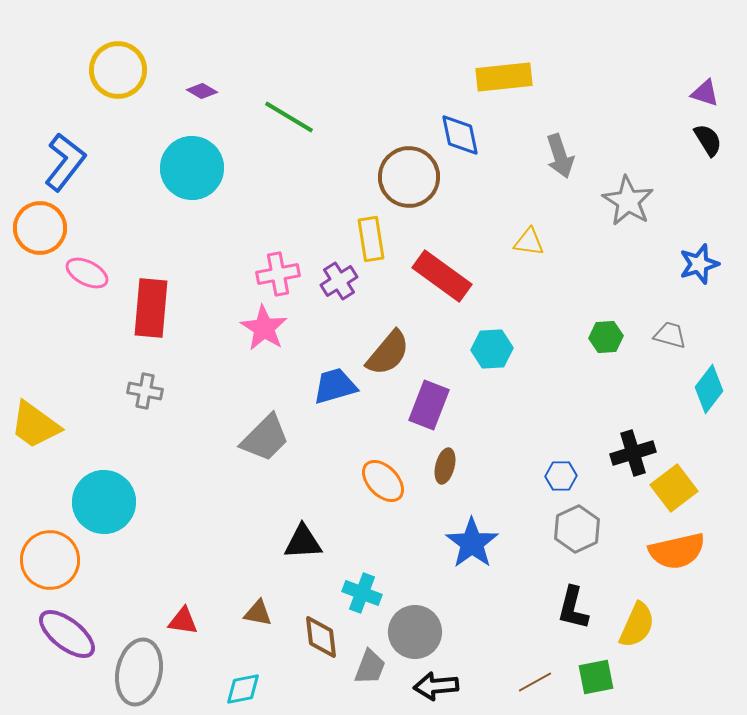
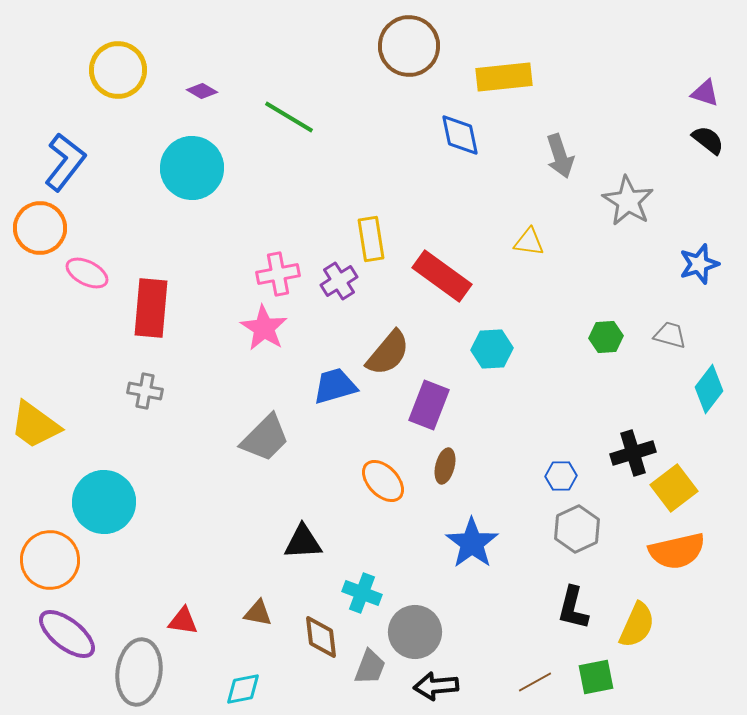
black semicircle at (708, 140): rotated 20 degrees counterclockwise
brown circle at (409, 177): moved 131 px up
gray ellipse at (139, 672): rotated 4 degrees counterclockwise
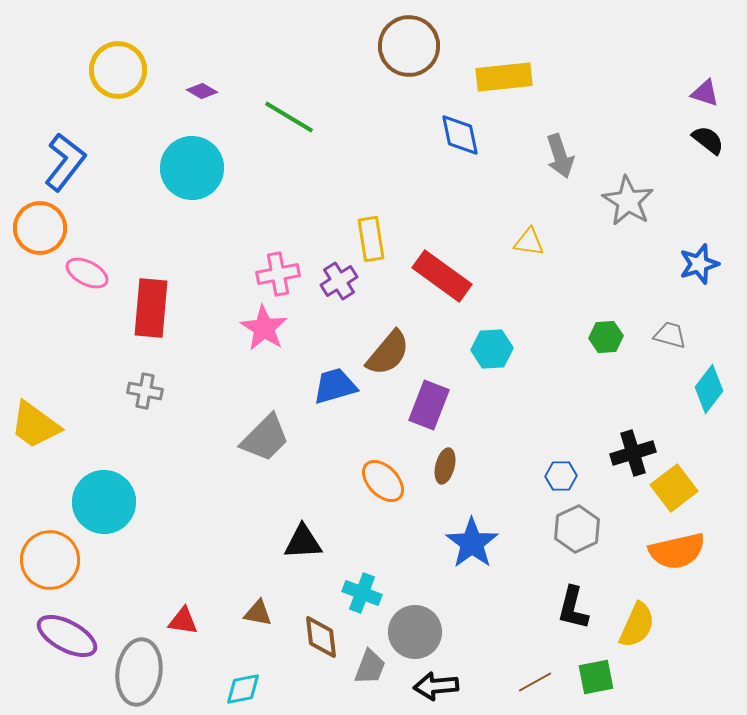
purple ellipse at (67, 634): moved 2 px down; rotated 10 degrees counterclockwise
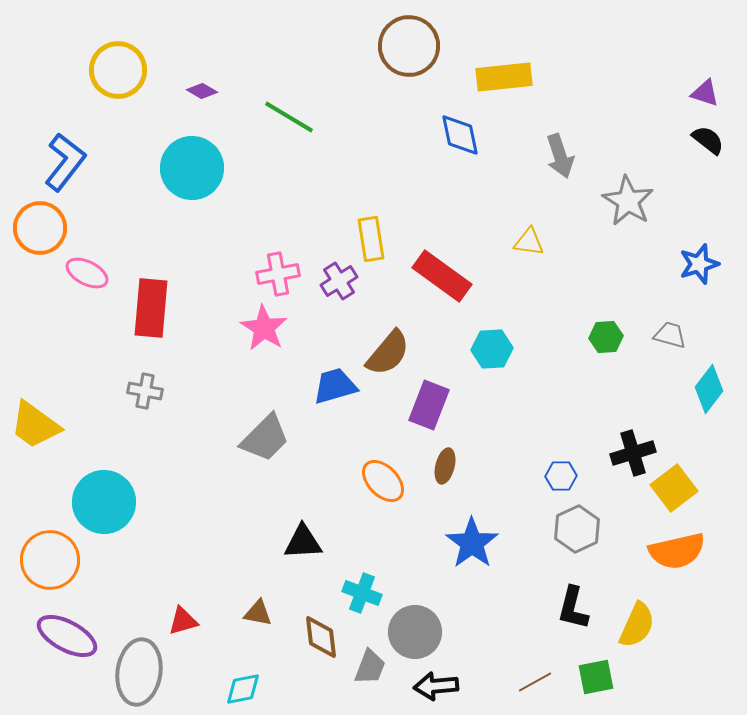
red triangle at (183, 621): rotated 24 degrees counterclockwise
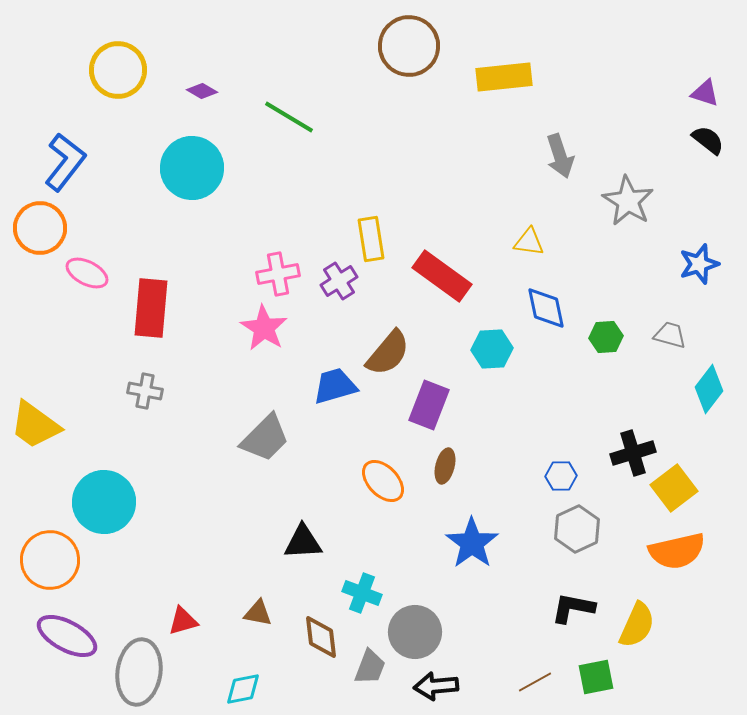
blue diamond at (460, 135): moved 86 px right, 173 px down
black L-shape at (573, 608): rotated 87 degrees clockwise
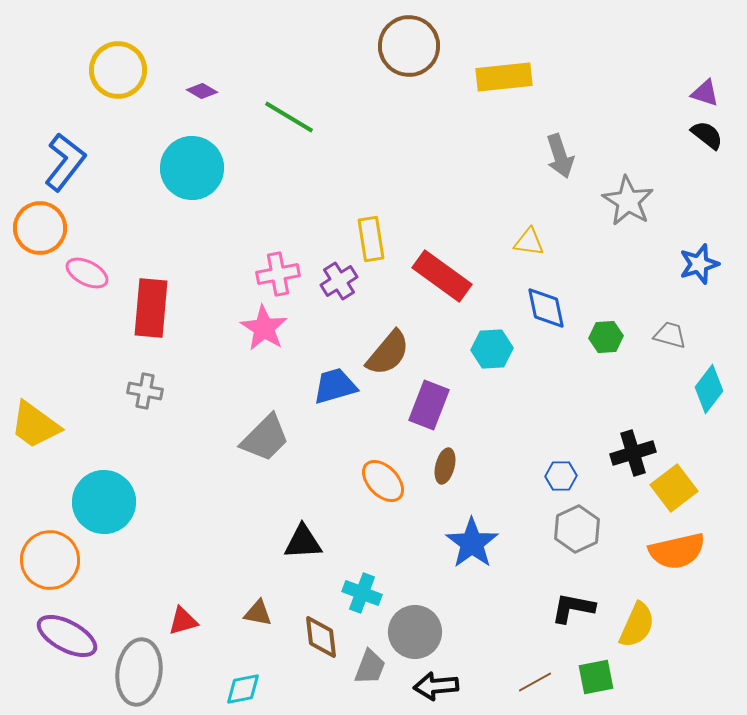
black semicircle at (708, 140): moved 1 px left, 5 px up
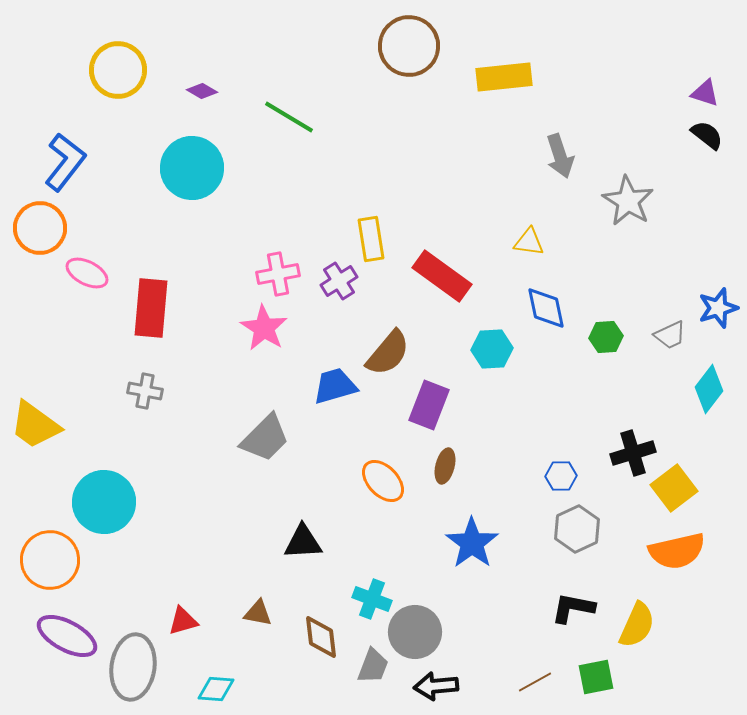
blue star at (699, 264): moved 19 px right, 44 px down
gray trapezoid at (670, 335): rotated 140 degrees clockwise
cyan cross at (362, 593): moved 10 px right, 6 px down
gray trapezoid at (370, 667): moved 3 px right, 1 px up
gray ellipse at (139, 672): moved 6 px left, 5 px up
cyan diamond at (243, 689): moved 27 px left; rotated 15 degrees clockwise
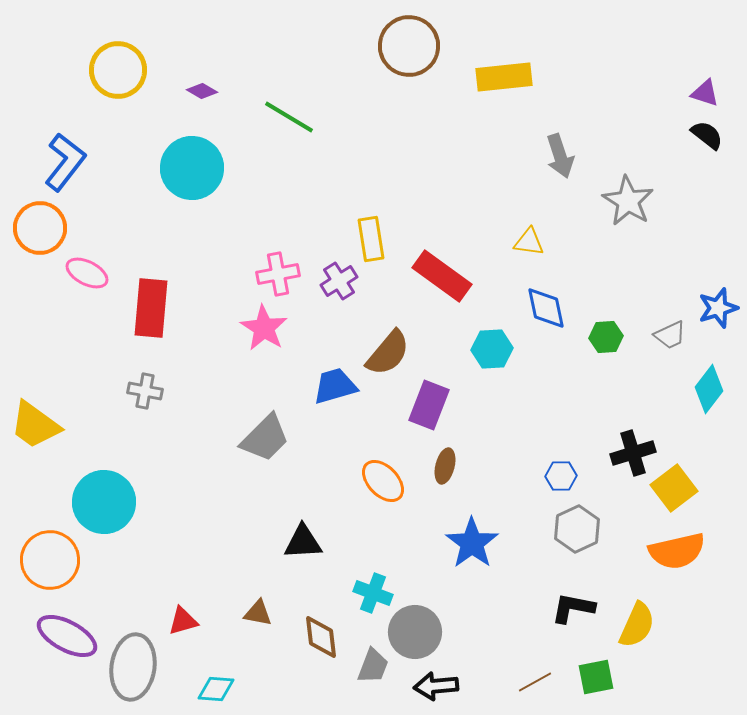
cyan cross at (372, 599): moved 1 px right, 6 px up
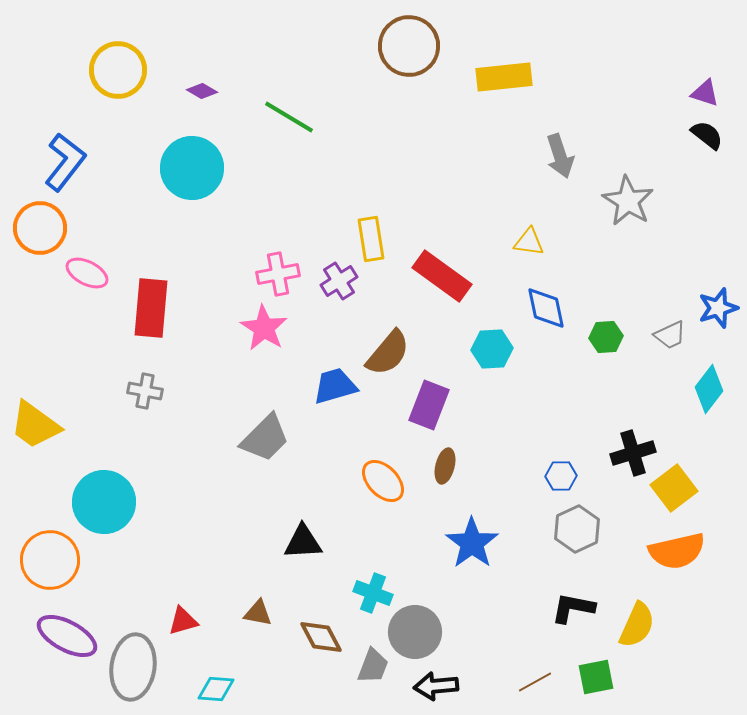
brown diamond at (321, 637): rotated 21 degrees counterclockwise
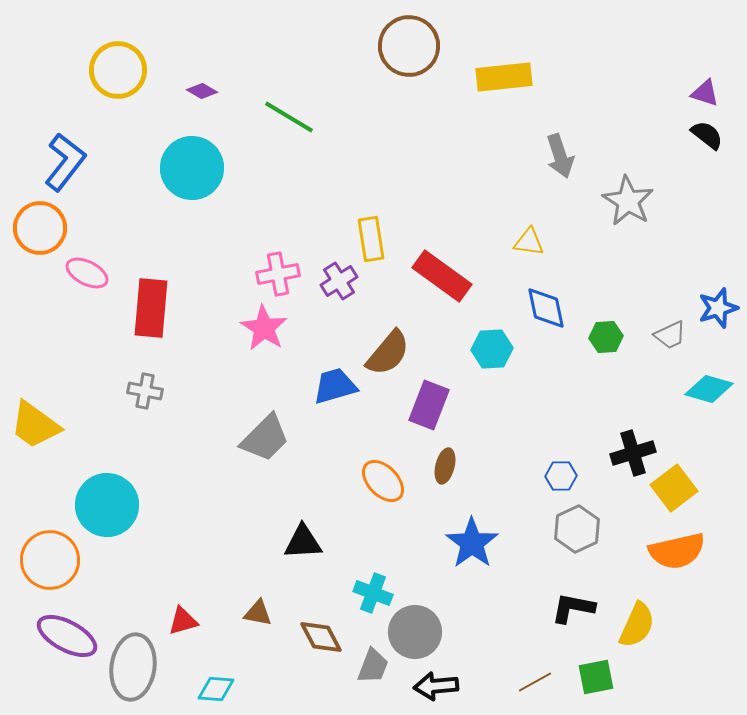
cyan diamond at (709, 389): rotated 69 degrees clockwise
cyan circle at (104, 502): moved 3 px right, 3 px down
